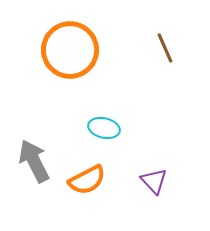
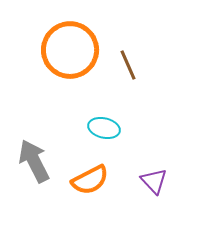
brown line: moved 37 px left, 17 px down
orange semicircle: moved 3 px right
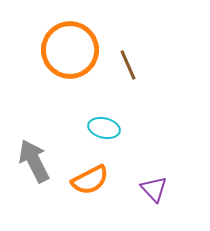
purple triangle: moved 8 px down
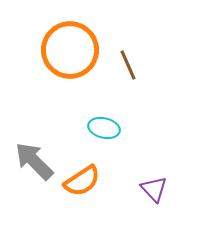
gray arrow: rotated 18 degrees counterclockwise
orange semicircle: moved 8 px left, 1 px down; rotated 6 degrees counterclockwise
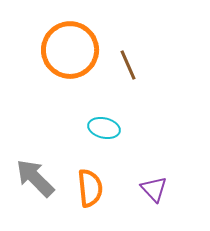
gray arrow: moved 1 px right, 17 px down
orange semicircle: moved 8 px right, 7 px down; rotated 63 degrees counterclockwise
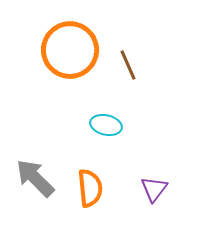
cyan ellipse: moved 2 px right, 3 px up
purple triangle: rotated 20 degrees clockwise
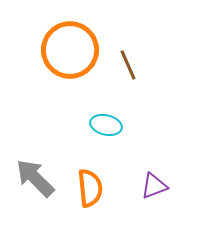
purple triangle: moved 3 px up; rotated 32 degrees clockwise
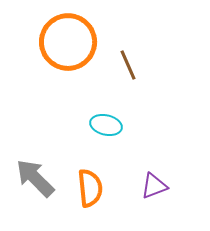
orange circle: moved 2 px left, 8 px up
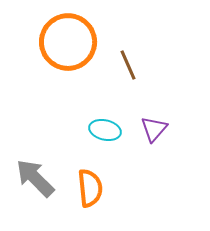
cyan ellipse: moved 1 px left, 5 px down
purple triangle: moved 57 px up; rotated 28 degrees counterclockwise
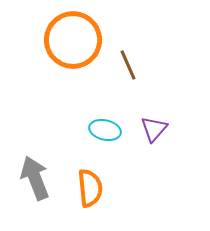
orange circle: moved 5 px right, 2 px up
gray arrow: rotated 24 degrees clockwise
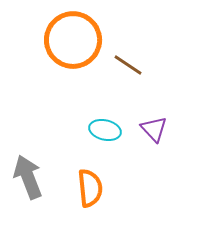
brown line: rotated 32 degrees counterclockwise
purple triangle: rotated 24 degrees counterclockwise
gray arrow: moved 7 px left, 1 px up
